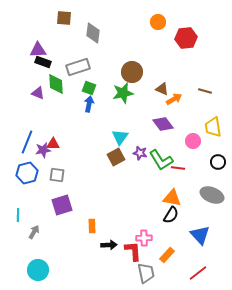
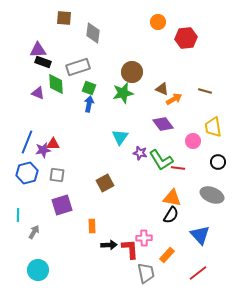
brown square at (116, 157): moved 11 px left, 26 px down
red L-shape at (133, 251): moved 3 px left, 2 px up
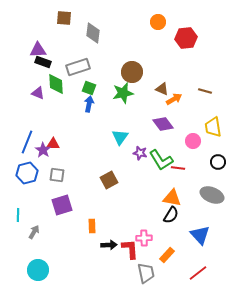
purple star at (43, 150): rotated 28 degrees counterclockwise
brown square at (105, 183): moved 4 px right, 3 px up
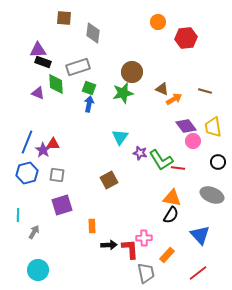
purple diamond at (163, 124): moved 23 px right, 2 px down
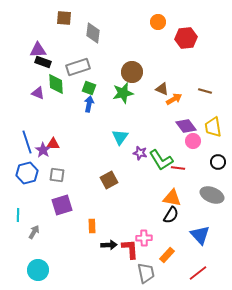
blue line at (27, 142): rotated 40 degrees counterclockwise
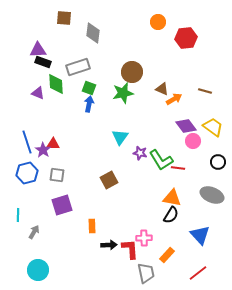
yellow trapezoid at (213, 127): rotated 135 degrees clockwise
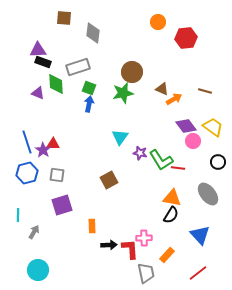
gray ellipse at (212, 195): moved 4 px left, 1 px up; rotated 30 degrees clockwise
